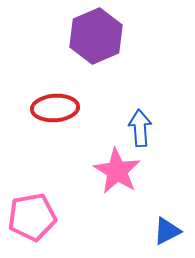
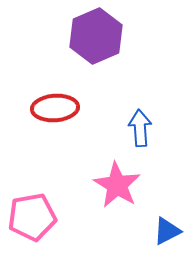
pink star: moved 14 px down
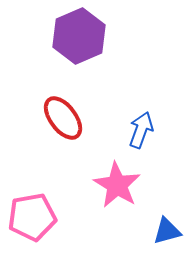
purple hexagon: moved 17 px left
red ellipse: moved 8 px right, 10 px down; rotated 57 degrees clockwise
blue arrow: moved 1 px right, 2 px down; rotated 24 degrees clockwise
blue triangle: rotated 12 degrees clockwise
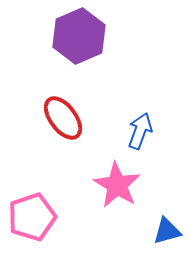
blue arrow: moved 1 px left, 1 px down
pink pentagon: rotated 9 degrees counterclockwise
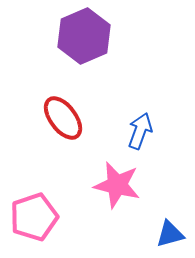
purple hexagon: moved 5 px right
pink star: rotated 18 degrees counterclockwise
pink pentagon: moved 2 px right
blue triangle: moved 3 px right, 3 px down
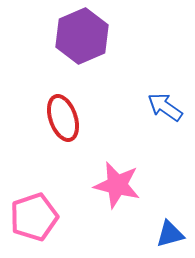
purple hexagon: moved 2 px left
red ellipse: rotated 18 degrees clockwise
blue arrow: moved 25 px right, 24 px up; rotated 75 degrees counterclockwise
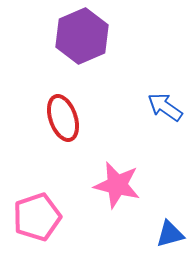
pink pentagon: moved 3 px right
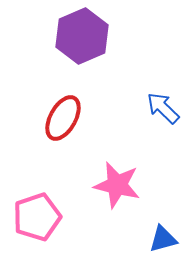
blue arrow: moved 2 px left, 1 px down; rotated 9 degrees clockwise
red ellipse: rotated 48 degrees clockwise
blue triangle: moved 7 px left, 5 px down
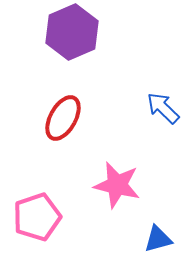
purple hexagon: moved 10 px left, 4 px up
blue triangle: moved 5 px left
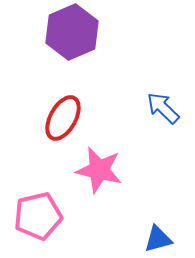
pink star: moved 18 px left, 15 px up
pink pentagon: moved 1 px right, 1 px up; rotated 6 degrees clockwise
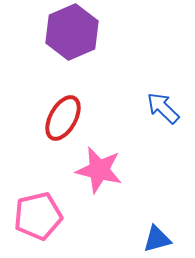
blue triangle: moved 1 px left
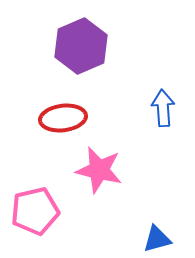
purple hexagon: moved 9 px right, 14 px down
blue arrow: rotated 42 degrees clockwise
red ellipse: rotated 54 degrees clockwise
pink pentagon: moved 3 px left, 5 px up
